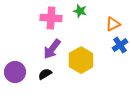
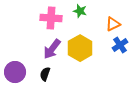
yellow hexagon: moved 1 px left, 12 px up
black semicircle: rotated 40 degrees counterclockwise
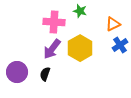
pink cross: moved 3 px right, 4 px down
purple circle: moved 2 px right
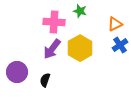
orange triangle: moved 2 px right
black semicircle: moved 6 px down
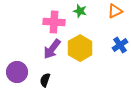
orange triangle: moved 13 px up
